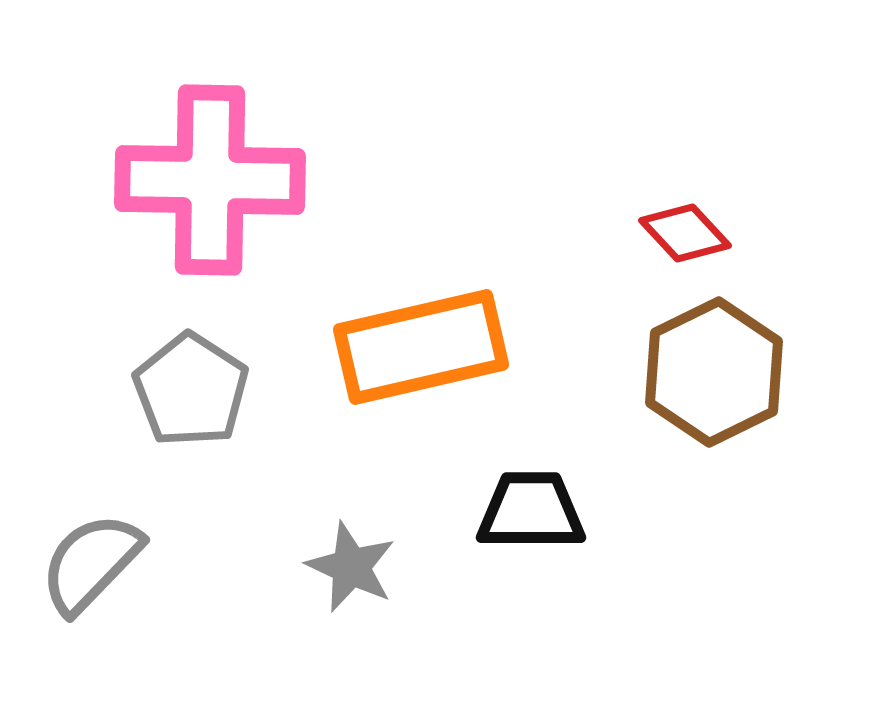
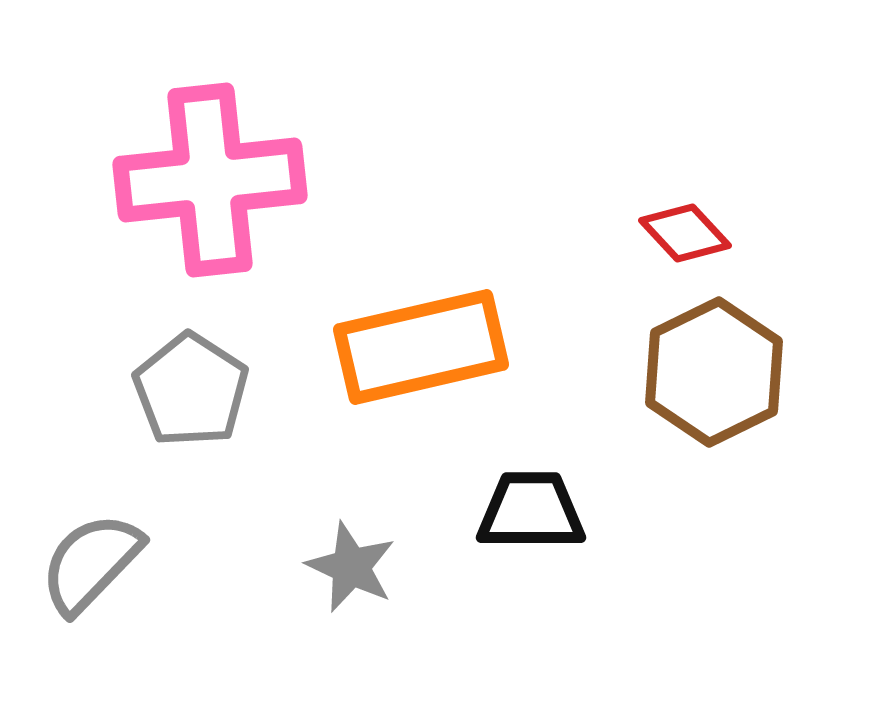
pink cross: rotated 7 degrees counterclockwise
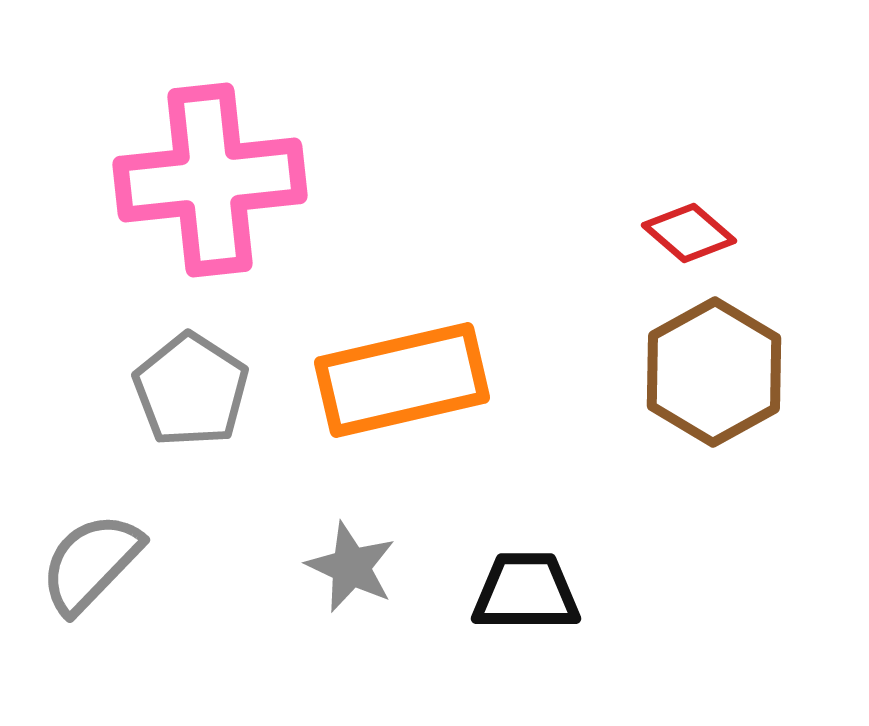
red diamond: moved 4 px right; rotated 6 degrees counterclockwise
orange rectangle: moved 19 px left, 33 px down
brown hexagon: rotated 3 degrees counterclockwise
black trapezoid: moved 5 px left, 81 px down
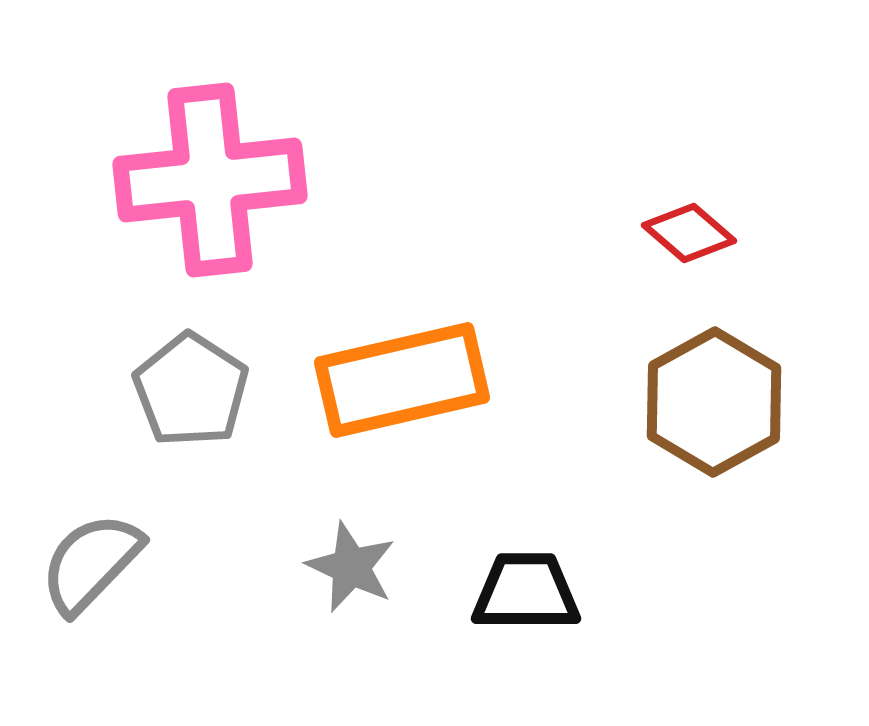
brown hexagon: moved 30 px down
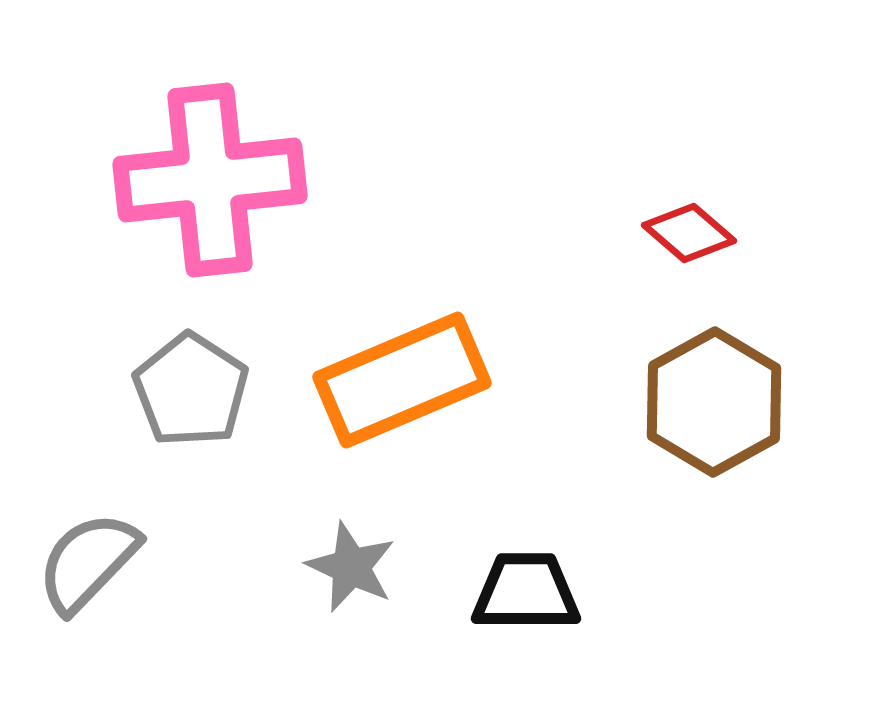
orange rectangle: rotated 10 degrees counterclockwise
gray semicircle: moved 3 px left, 1 px up
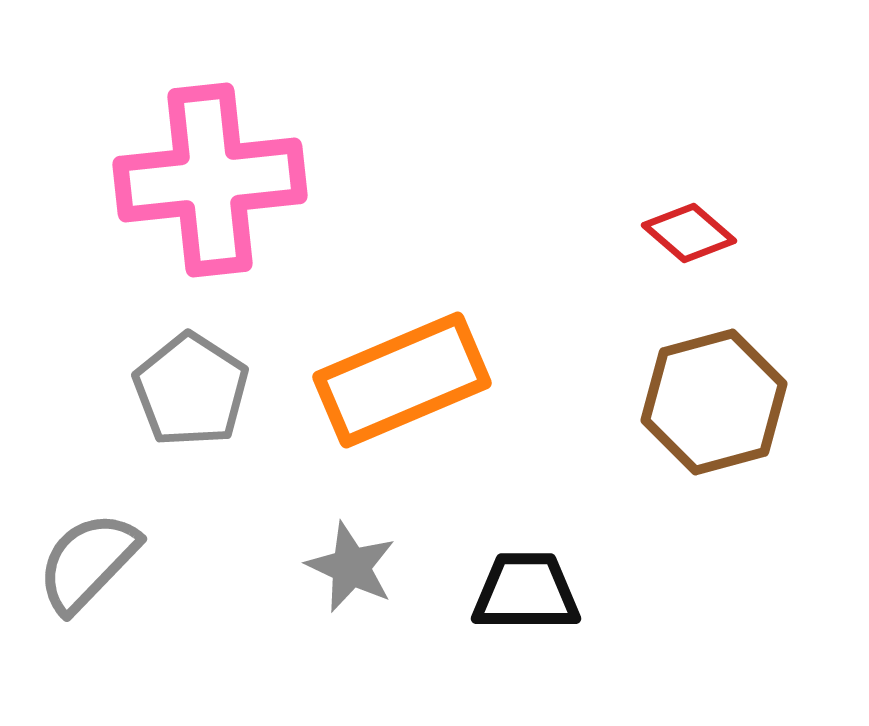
brown hexagon: rotated 14 degrees clockwise
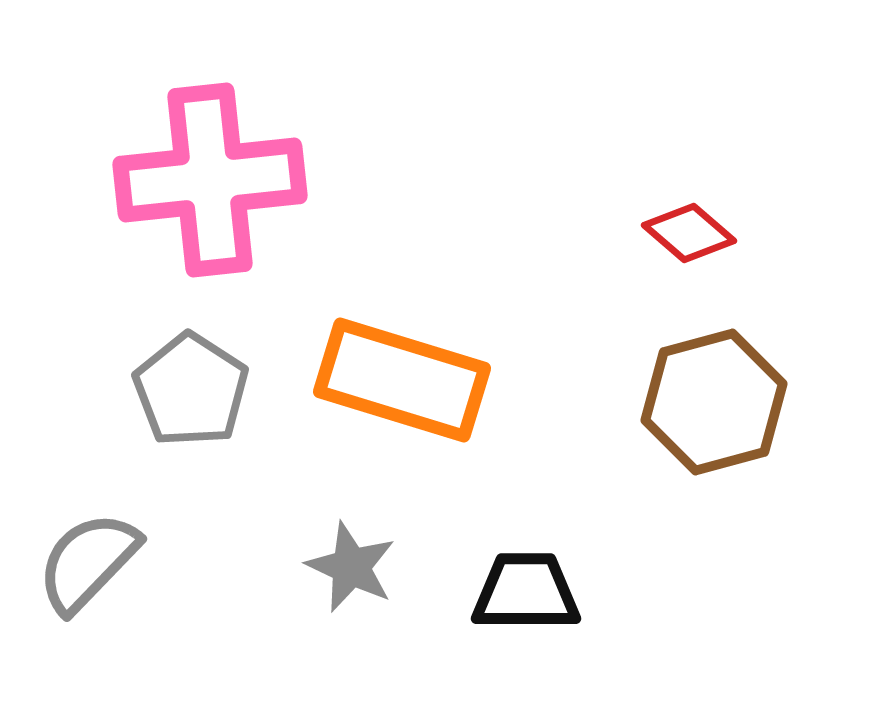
orange rectangle: rotated 40 degrees clockwise
